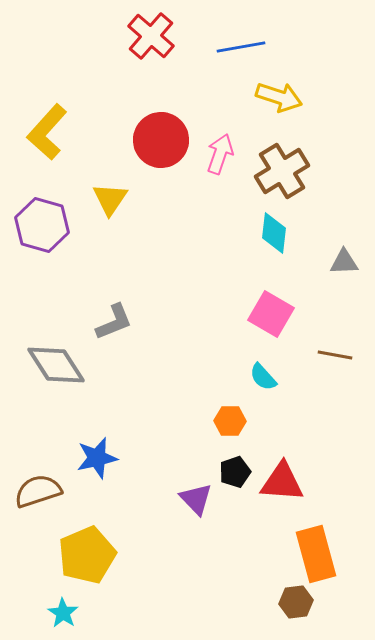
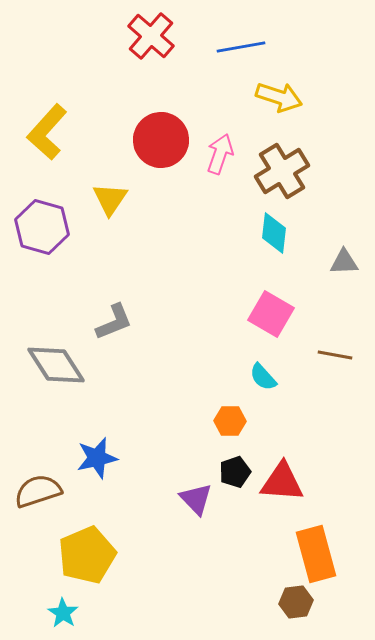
purple hexagon: moved 2 px down
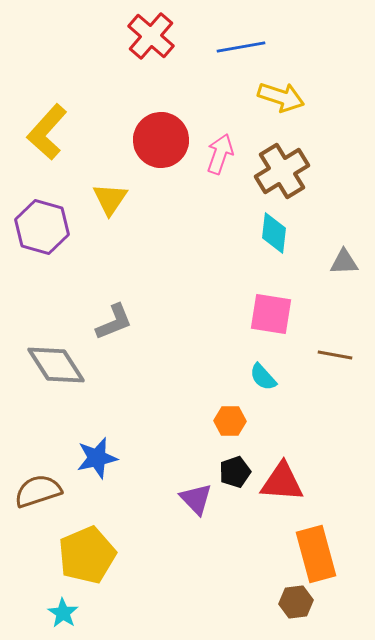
yellow arrow: moved 2 px right
pink square: rotated 21 degrees counterclockwise
